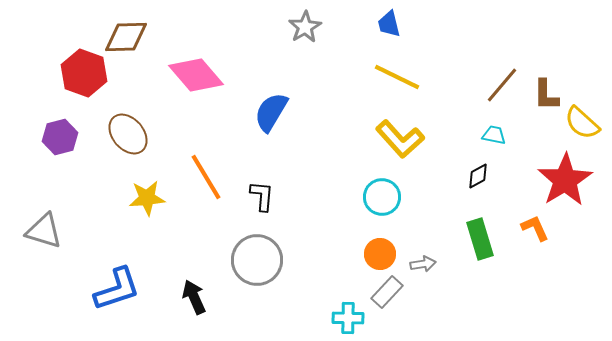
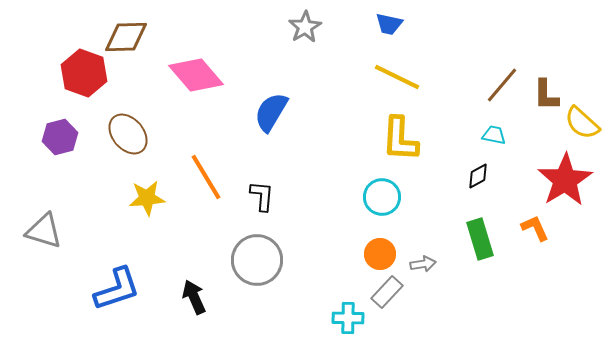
blue trapezoid: rotated 64 degrees counterclockwise
yellow L-shape: rotated 45 degrees clockwise
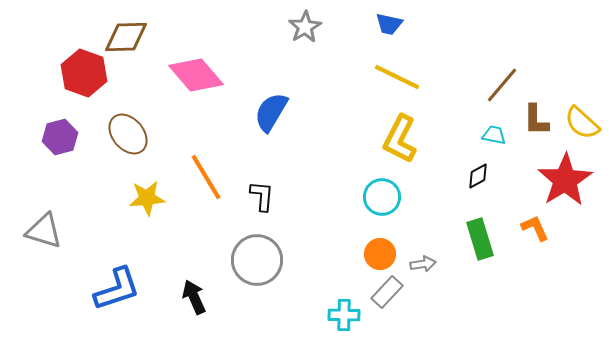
brown L-shape: moved 10 px left, 25 px down
yellow L-shape: rotated 24 degrees clockwise
cyan cross: moved 4 px left, 3 px up
